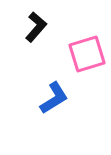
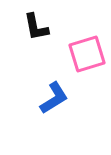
black L-shape: rotated 128 degrees clockwise
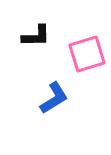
black L-shape: moved 9 px down; rotated 80 degrees counterclockwise
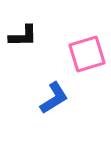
black L-shape: moved 13 px left
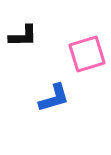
blue L-shape: rotated 16 degrees clockwise
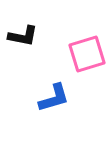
black L-shape: rotated 12 degrees clockwise
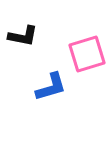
blue L-shape: moved 3 px left, 11 px up
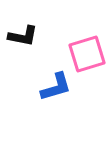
blue L-shape: moved 5 px right
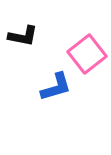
pink square: rotated 21 degrees counterclockwise
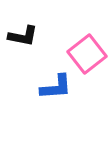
blue L-shape: rotated 12 degrees clockwise
